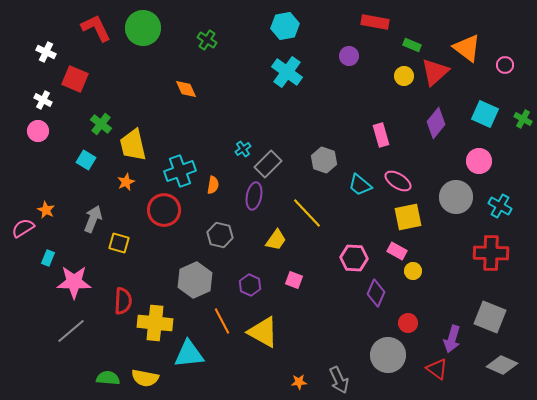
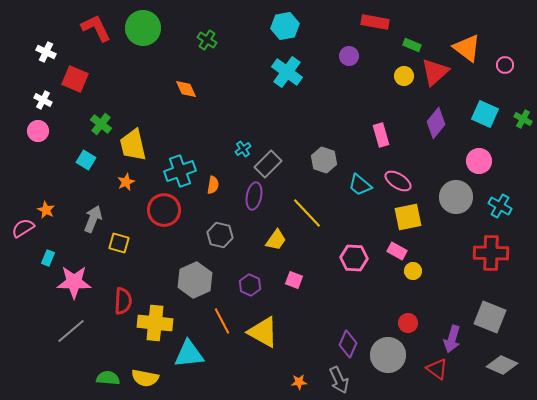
purple diamond at (376, 293): moved 28 px left, 51 px down
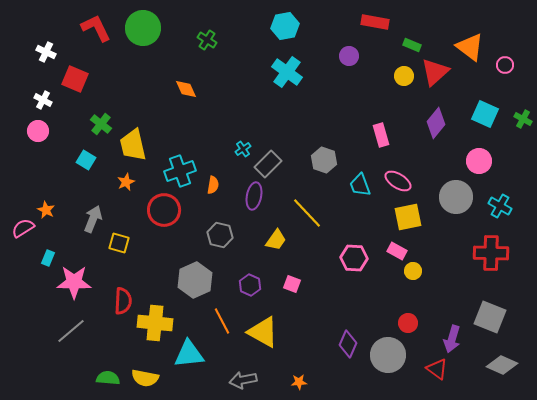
orange triangle at (467, 48): moved 3 px right, 1 px up
cyan trapezoid at (360, 185): rotated 30 degrees clockwise
pink square at (294, 280): moved 2 px left, 4 px down
gray arrow at (339, 380): moved 96 px left; rotated 104 degrees clockwise
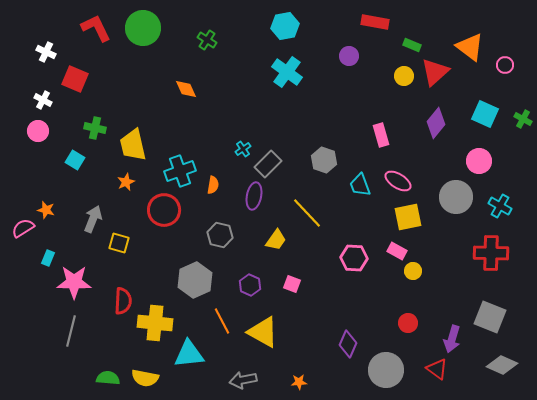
green cross at (101, 124): moved 6 px left, 4 px down; rotated 25 degrees counterclockwise
cyan square at (86, 160): moved 11 px left
orange star at (46, 210): rotated 12 degrees counterclockwise
gray line at (71, 331): rotated 36 degrees counterclockwise
gray circle at (388, 355): moved 2 px left, 15 px down
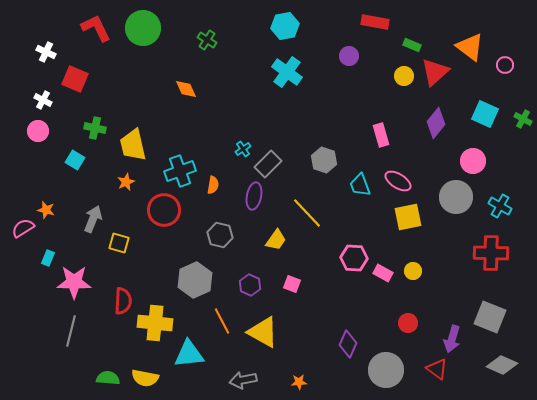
pink circle at (479, 161): moved 6 px left
pink rectangle at (397, 251): moved 14 px left, 22 px down
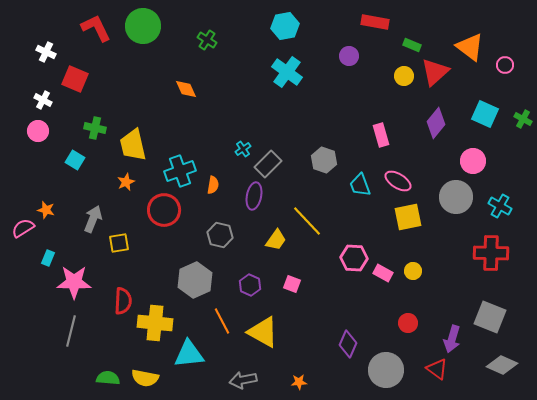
green circle at (143, 28): moved 2 px up
yellow line at (307, 213): moved 8 px down
yellow square at (119, 243): rotated 25 degrees counterclockwise
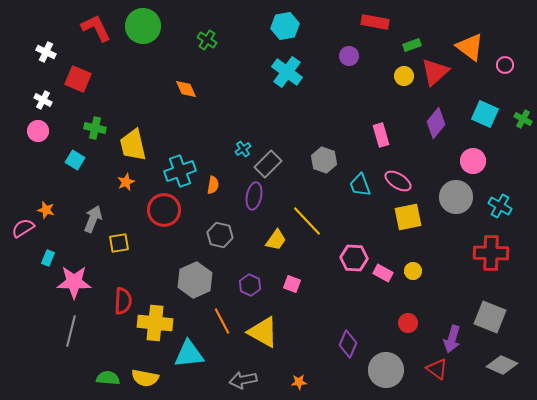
green rectangle at (412, 45): rotated 42 degrees counterclockwise
red square at (75, 79): moved 3 px right
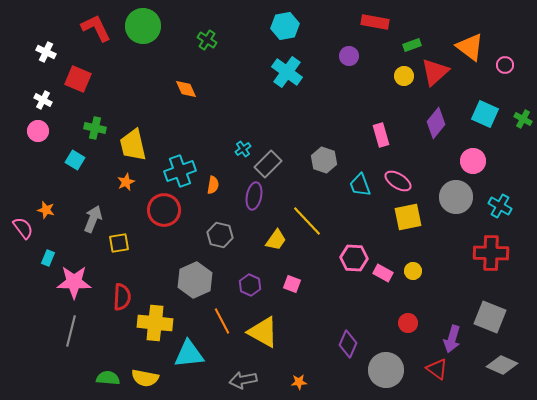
pink semicircle at (23, 228): rotated 85 degrees clockwise
red semicircle at (123, 301): moved 1 px left, 4 px up
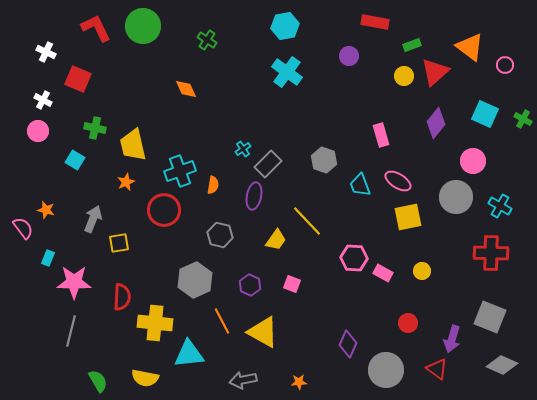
yellow circle at (413, 271): moved 9 px right
green semicircle at (108, 378): moved 10 px left, 3 px down; rotated 55 degrees clockwise
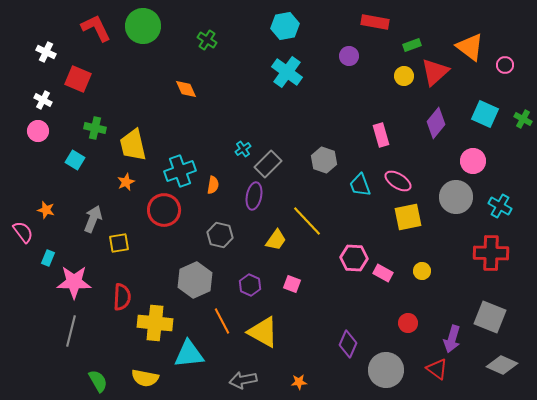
pink semicircle at (23, 228): moved 4 px down
